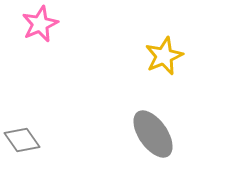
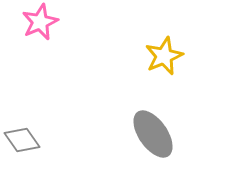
pink star: moved 2 px up
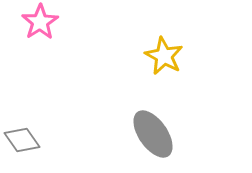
pink star: rotated 9 degrees counterclockwise
yellow star: rotated 21 degrees counterclockwise
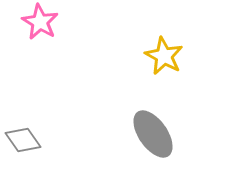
pink star: rotated 9 degrees counterclockwise
gray diamond: moved 1 px right
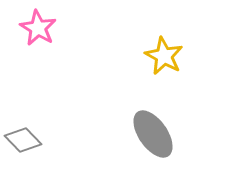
pink star: moved 2 px left, 6 px down
gray diamond: rotated 9 degrees counterclockwise
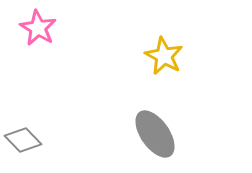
gray ellipse: moved 2 px right
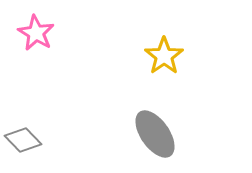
pink star: moved 2 px left, 5 px down
yellow star: rotated 9 degrees clockwise
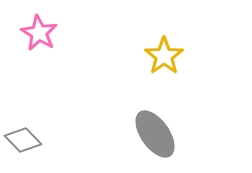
pink star: moved 3 px right
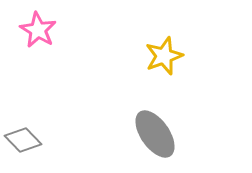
pink star: moved 1 px left, 3 px up
yellow star: rotated 15 degrees clockwise
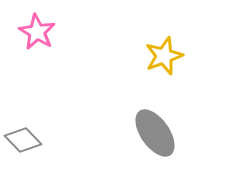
pink star: moved 1 px left, 2 px down
gray ellipse: moved 1 px up
